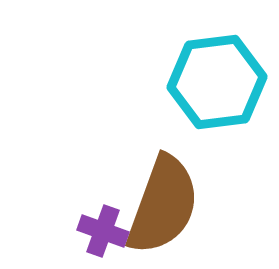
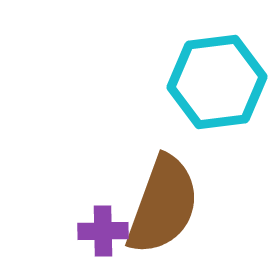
purple cross: rotated 21 degrees counterclockwise
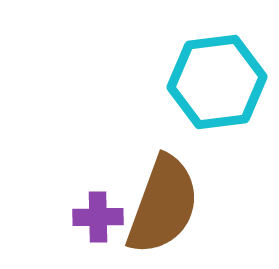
purple cross: moved 5 px left, 14 px up
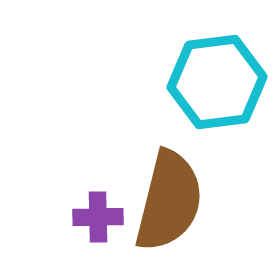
brown semicircle: moved 6 px right, 4 px up; rotated 6 degrees counterclockwise
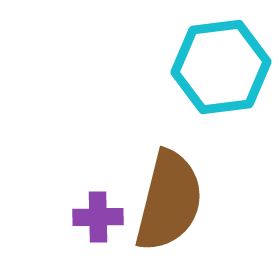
cyan hexagon: moved 4 px right, 15 px up
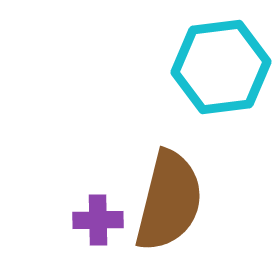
purple cross: moved 3 px down
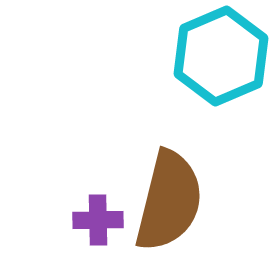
cyan hexagon: moved 11 px up; rotated 16 degrees counterclockwise
